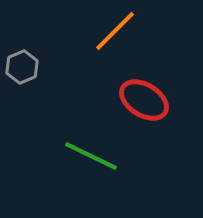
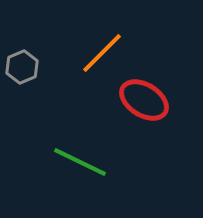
orange line: moved 13 px left, 22 px down
green line: moved 11 px left, 6 px down
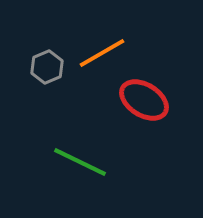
orange line: rotated 15 degrees clockwise
gray hexagon: moved 25 px right
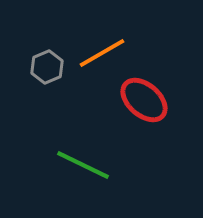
red ellipse: rotated 9 degrees clockwise
green line: moved 3 px right, 3 px down
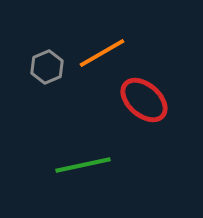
green line: rotated 38 degrees counterclockwise
